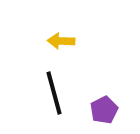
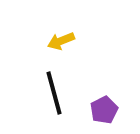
yellow arrow: rotated 24 degrees counterclockwise
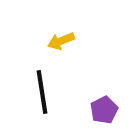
black line: moved 12 px left, 1 px up; rotated 6 degrees clockwise
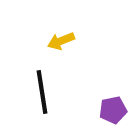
purple pentagon: moved 9 px right; rotated 16 degrees clockwise
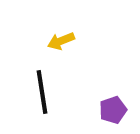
purple pentagon: rotated 8 degrees counterclockwise
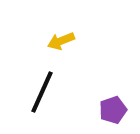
black line: rotated 33 degrees clockwise
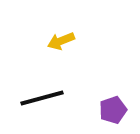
black line: moved 6 px down; rotated 51 degrees clockwise
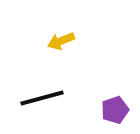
purple pentagon: moved 2 px right
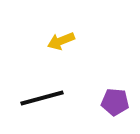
purple pentagon: moved 8 px up; rotated 24 degrees clockwise
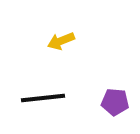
black line: moved 1 px right; rotated 9 degrees clockwise
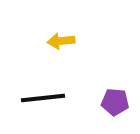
yellow arrow: rotated 16 degrees clockwise
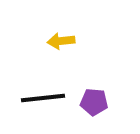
purple pentagon: moved 21 px left
